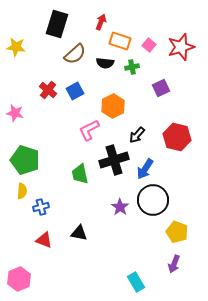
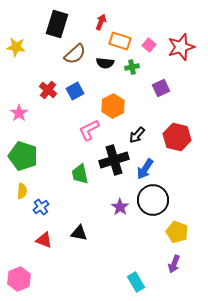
pink star: moved 4 px right; rotated 24 degrees clockwise
green pentagon: moved 2 px left, 4 px up
blue cross: rotated 21 degrees counterclockwise
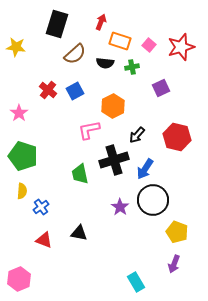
pink L-shape: rotated 15 degrees clockwise
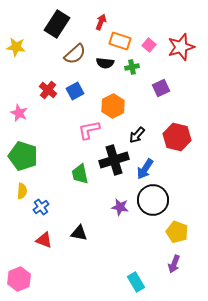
black rectangle: rotated 16 degrees clockwise
pink star: rotated 12 degrees counterclockwise
purple star: rotated 24 degrees counterclockwise
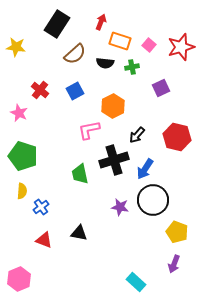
red cross: moved 8 px left
cyan rectangle: rotated 18 degrees counterclockwise
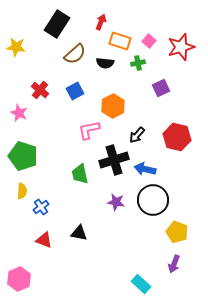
pink square: moved 4 px up
green cross: moved 6 px right, 4 px up
blue arrow: rotated 70 degrees clockwise
purple star: moved 4 px left, 5 px up
cyan rectangle: moved 5 px right, 2 px down
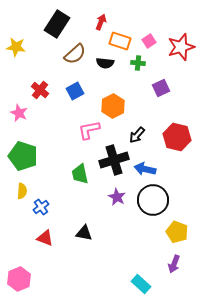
pink square: rotated 16 degrees clockwise
green cross: rotated 16 degrees clockwise
purple star: moved 1 px right, 5 px up; rotated 18 degrees clockwise
black triangle: moved 5 px right
red triangle: moved 1 px right, 2 px up
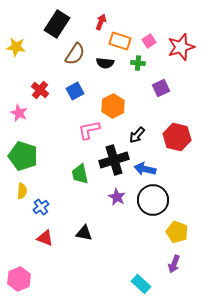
brown semicircle: rotated 15 degrees counterclockwise
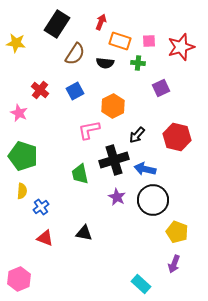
pink square: rotated 32 degrees clockwise
yellow star: moved 4 px up
